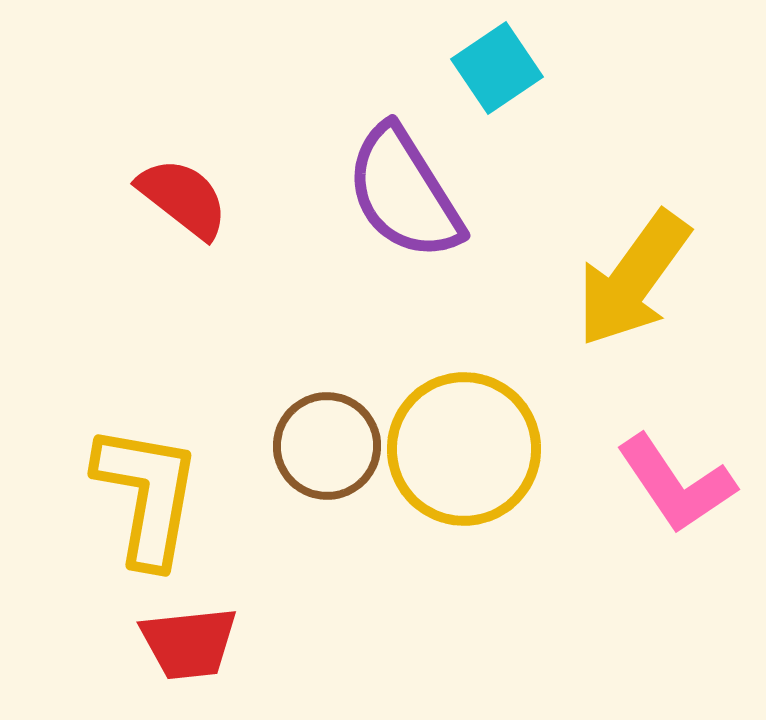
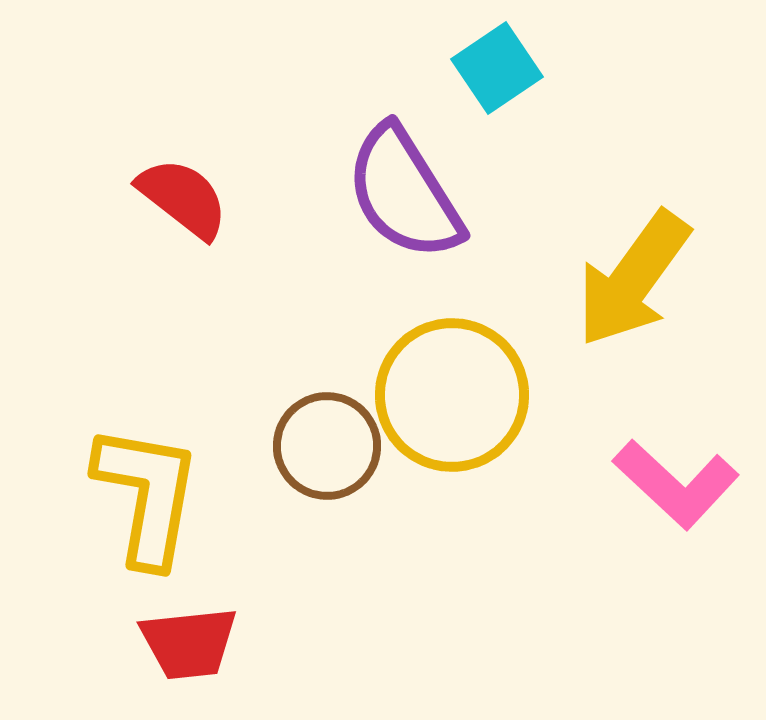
yellow circle: moved 12 px left, 54 px up
pink L-shape: rotated 13 degrees counterclockwise
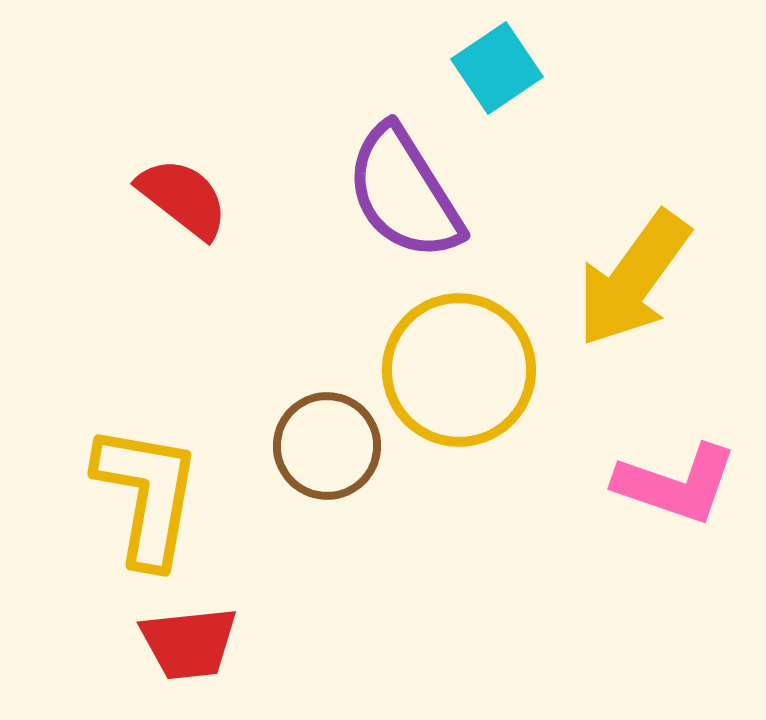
yellow circle: moved 7 px right, 25 px up
pink L-shape: rotated 24 degrees counterclockwise
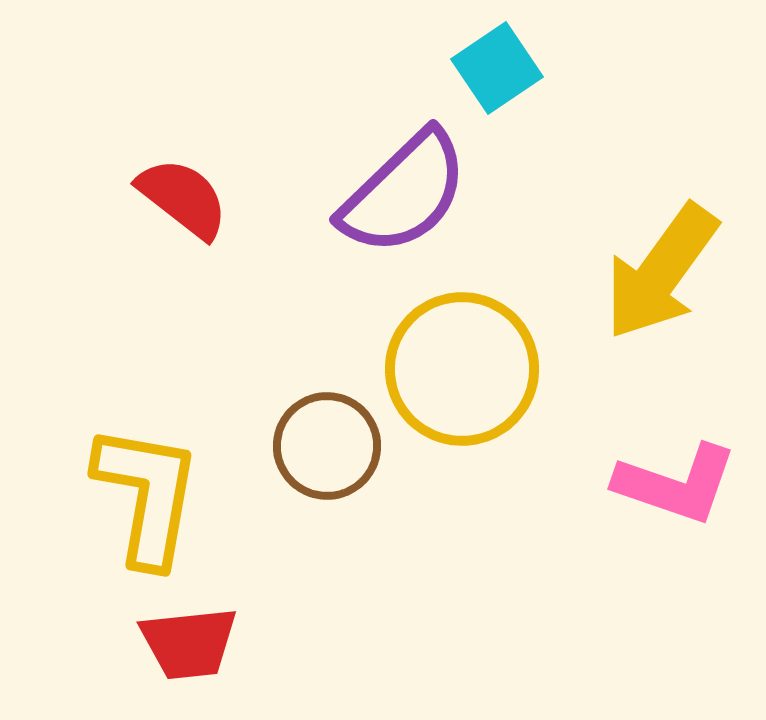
purple semicircle: rotated 102 degrees counterclockwise
yellow arrow: moved 28 px right, 7 px up
yellow circle: moved 3 px right, 1 px up
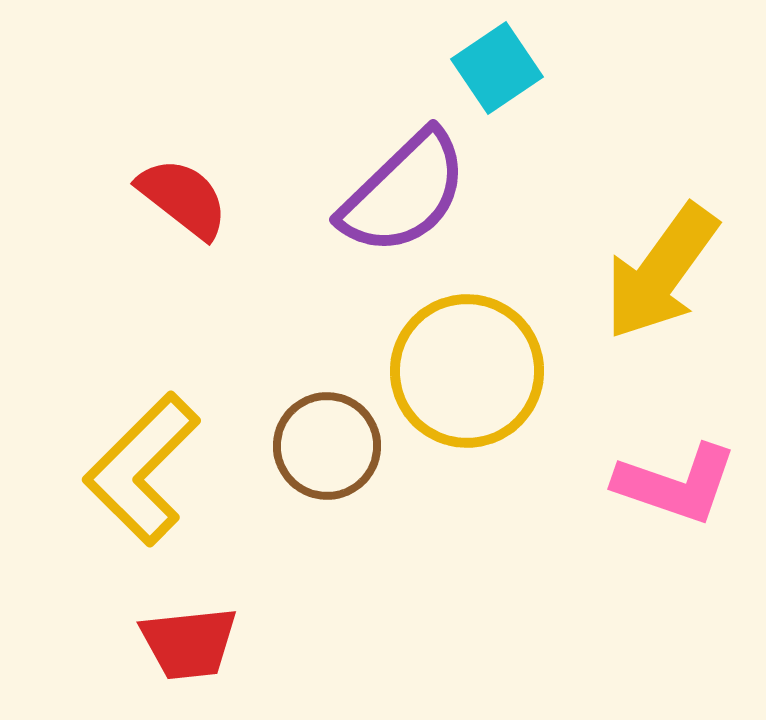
yellow circle: moved 5 px right, 2 px down
yellow L-shape: moved 5 px left, 26 px up; rotated 145 degrees counterclockwise
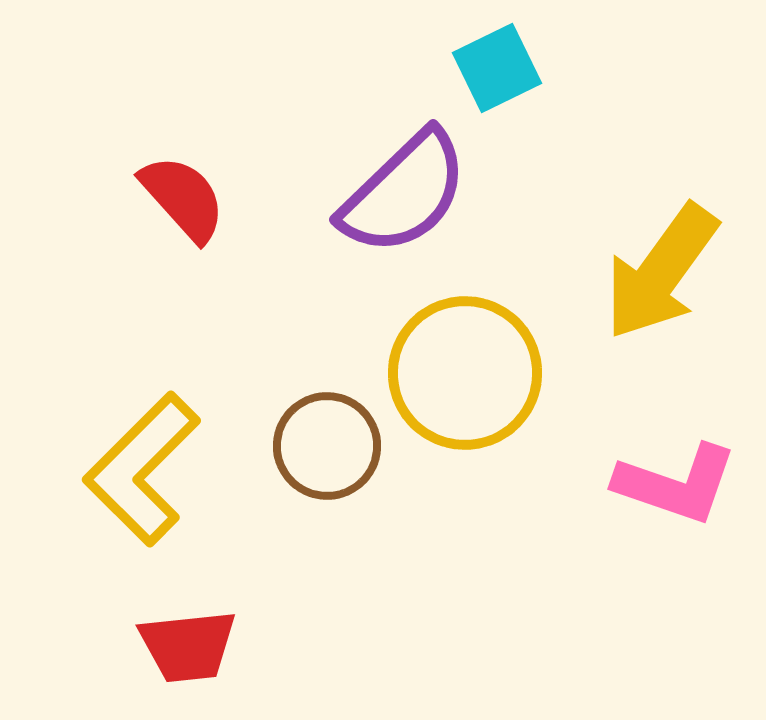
cyan square: rotated 8 degrees clockwise
red semicircle: rotated 10 degrees clockwise
yellow circle: moved 2 px left, 2 px down
red trapezoid: moved 1 px left, 3 px down
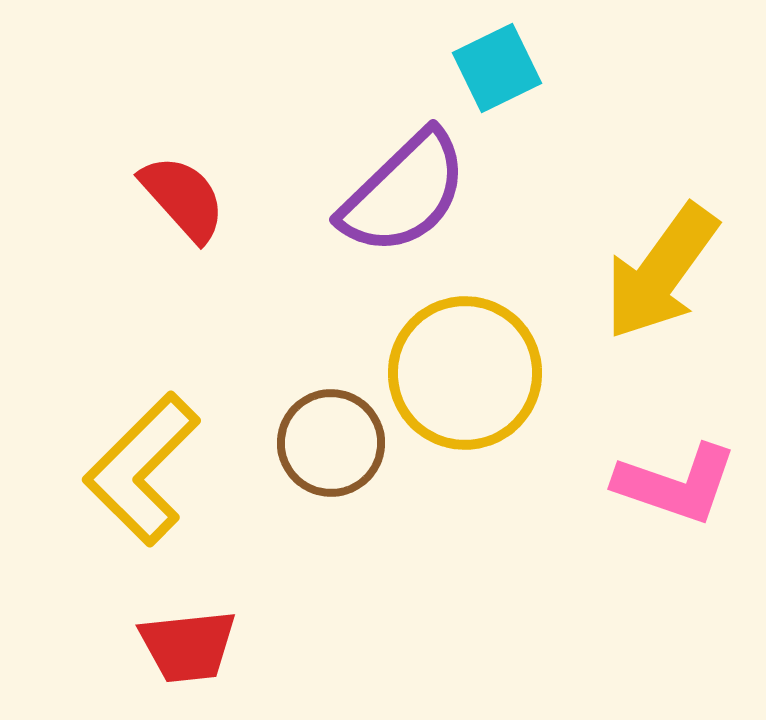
brown circle: moved 4 px right, 3 px up
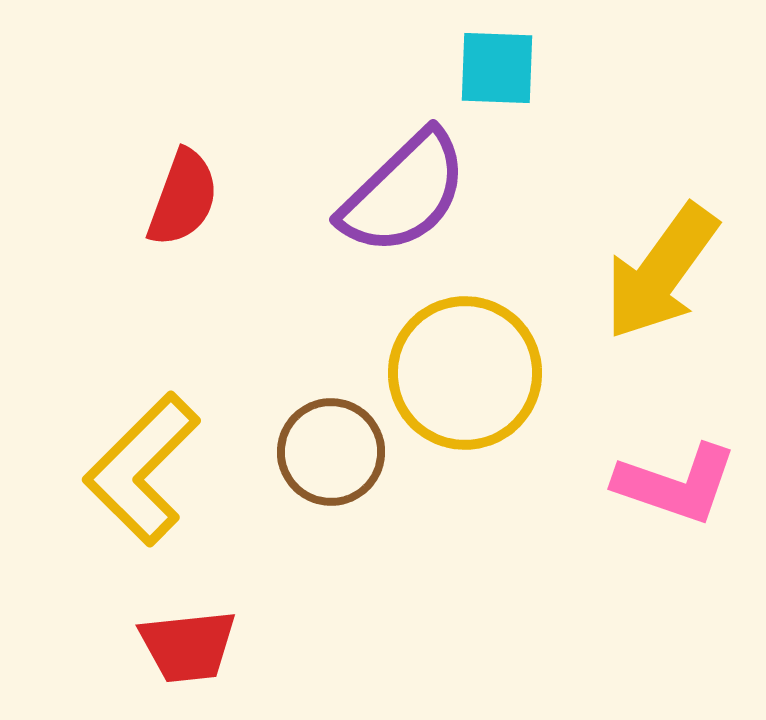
cyan square: rotated 28 degrees clockwise
red semicircle: rotated 62 degrees clockwise
brown circle: moved 9 px down
